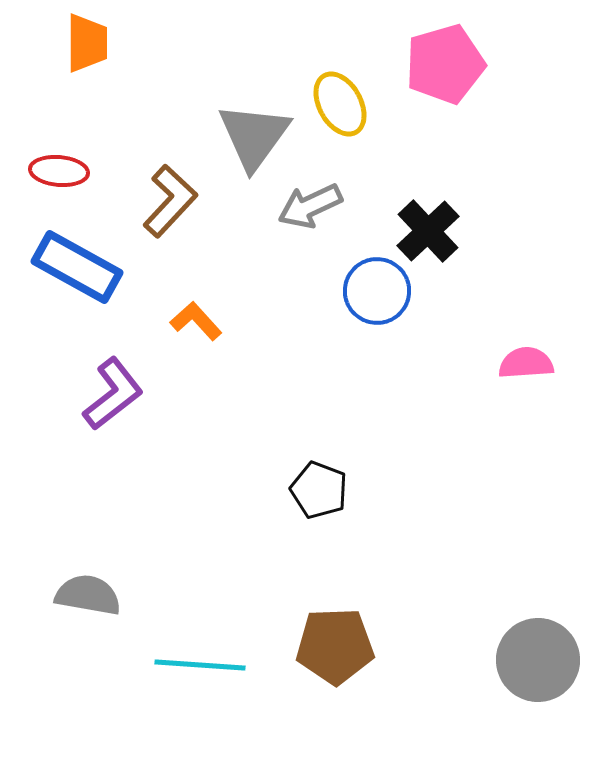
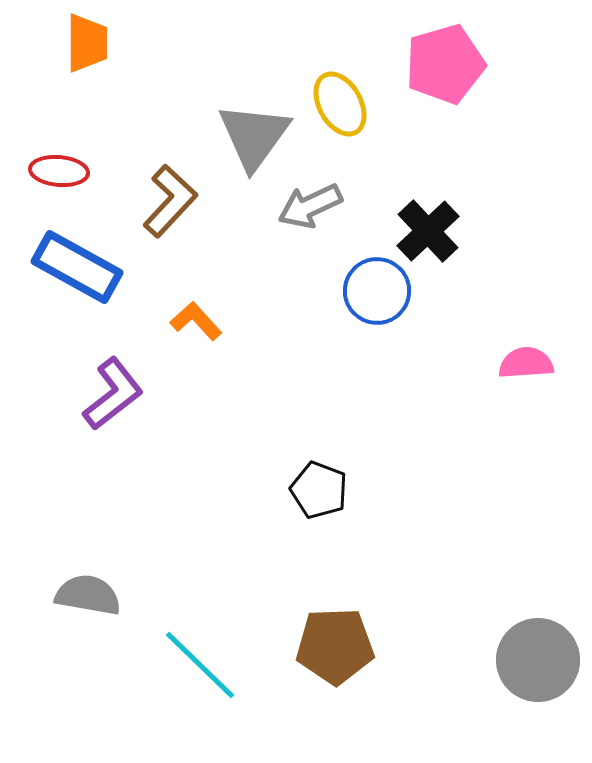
cyan line: rotated 40 degrees clockwise
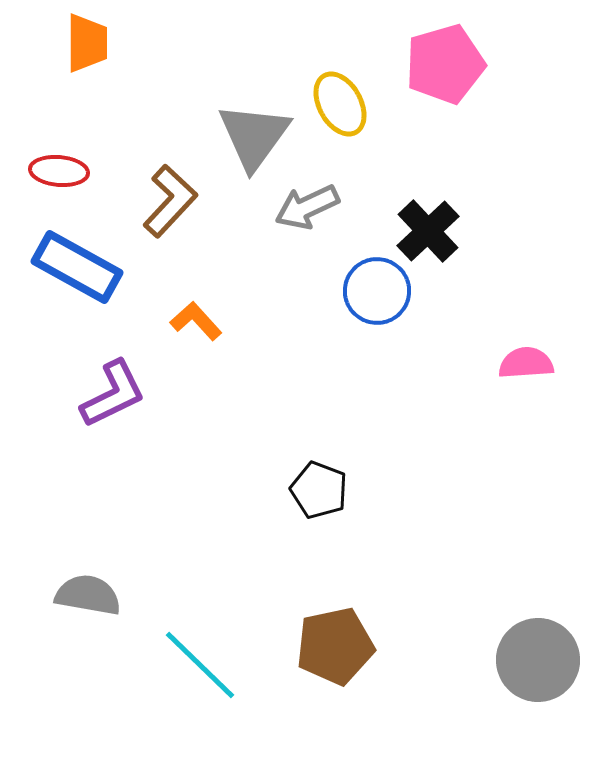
gray arrow: moved 3 px left, 1 px down
purple L-shape: rotated 12 degrees clockwise
brown pentagon: rotated 10 degrees counterclockwise
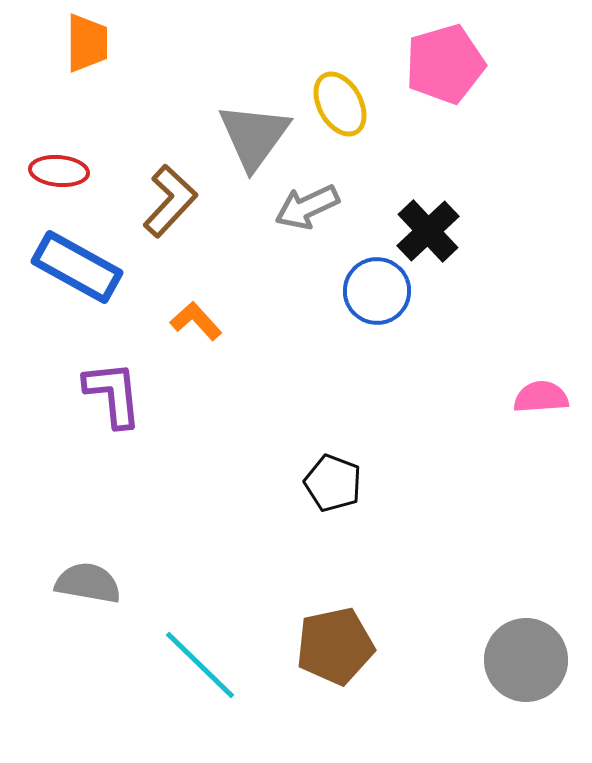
pink semicircle: moved 15 px right, 34 px down
purple L-shape: rotated 70 degrees counterclockwise
black pentagon: moved 14 px right, 7 px up
gray semicircle: moved 12 px up
gray circle: moved 12 px left
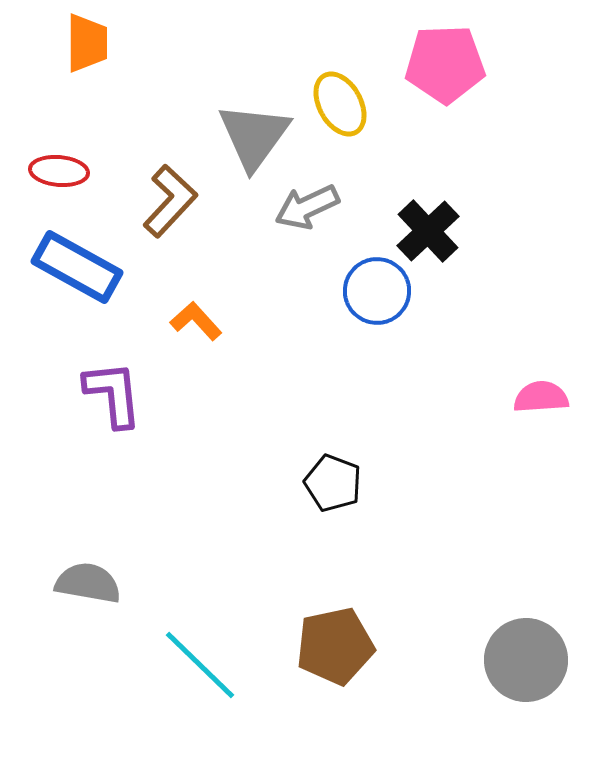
pink pentagon: rotated 14 degrees clockwise
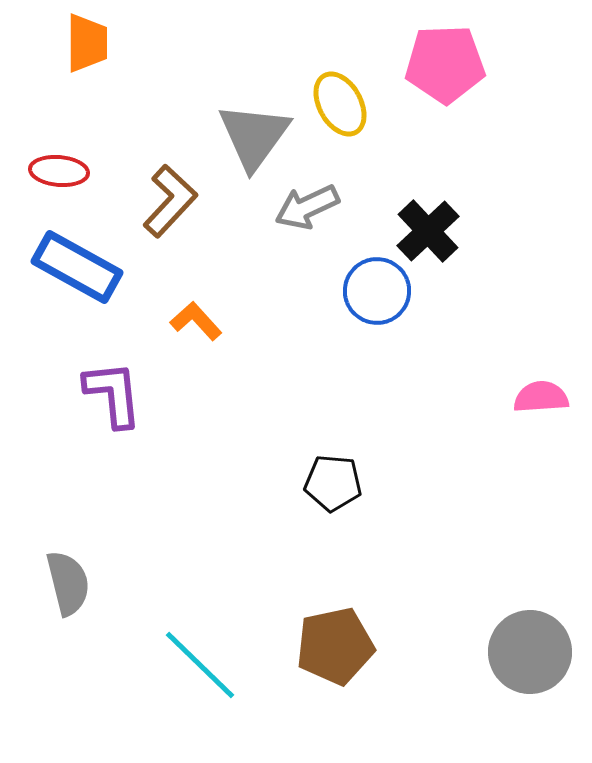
black pentagon: rotated 16 degrees counterclockwise
gray semicircle: moved 20 px left; rotated 66 degrees clockwise
gray circle: moved 4 px right, 8 px up
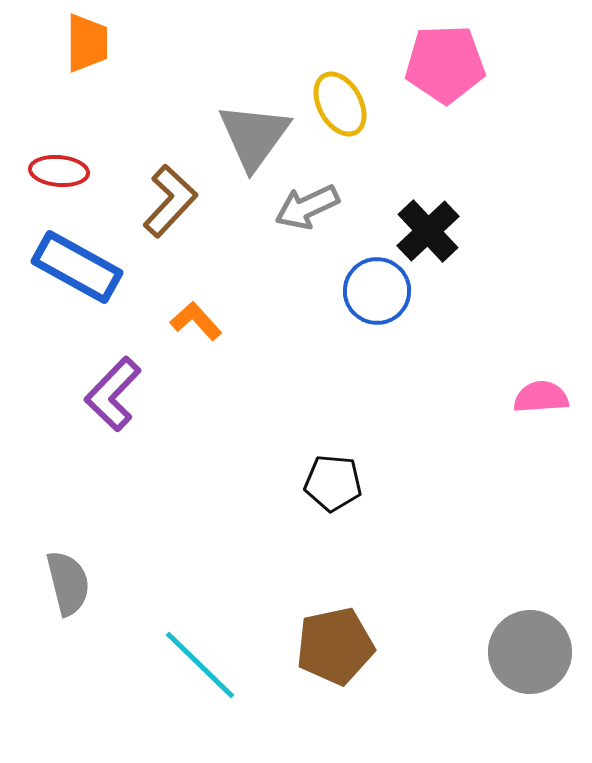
purple L-shape: rotated 130 degrees counterclockwise
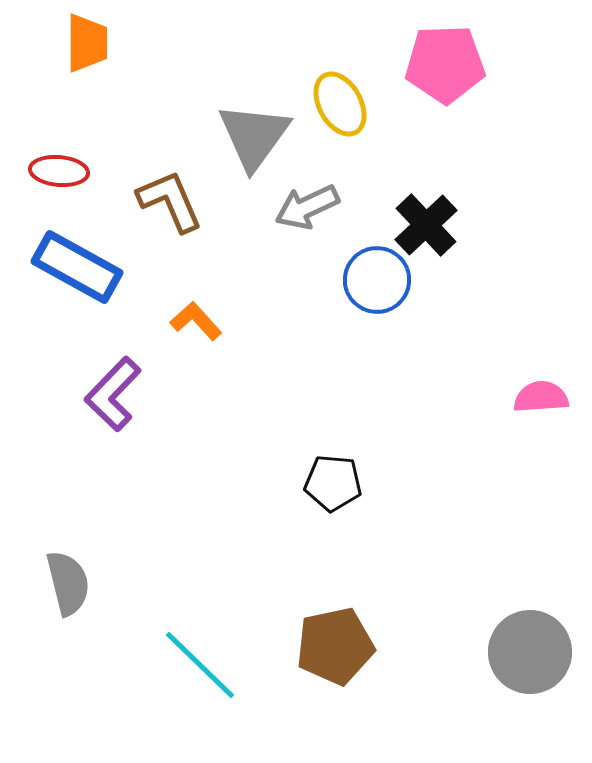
brown L-shape: rotated 66 degrees counterclockwise
black cross: moved 2 px left, 6 px up
blue circle: moved 11 px up
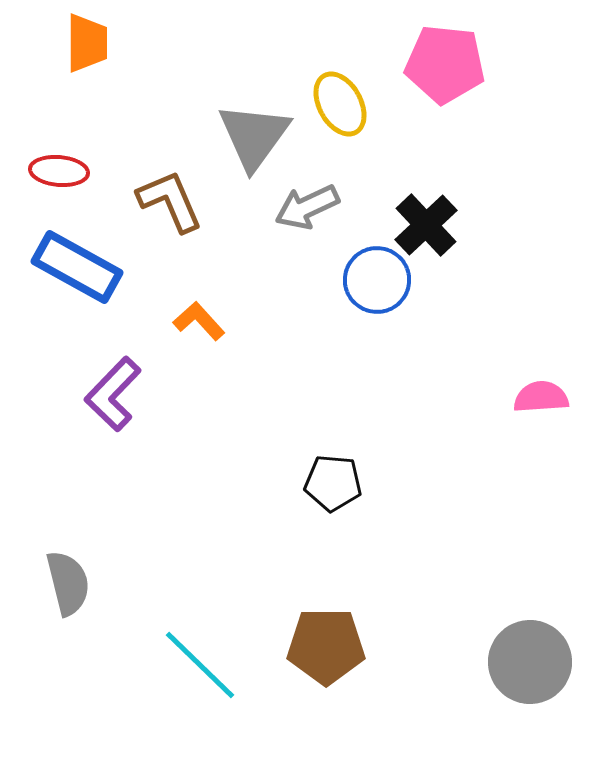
pink pentagon: rotated 8 degrees clockwise
orange L-shape: moved 3 px right
brown pentagon: moved 9 px left; rotated 12 degrees clockwise
gray circle: moved 10 px down
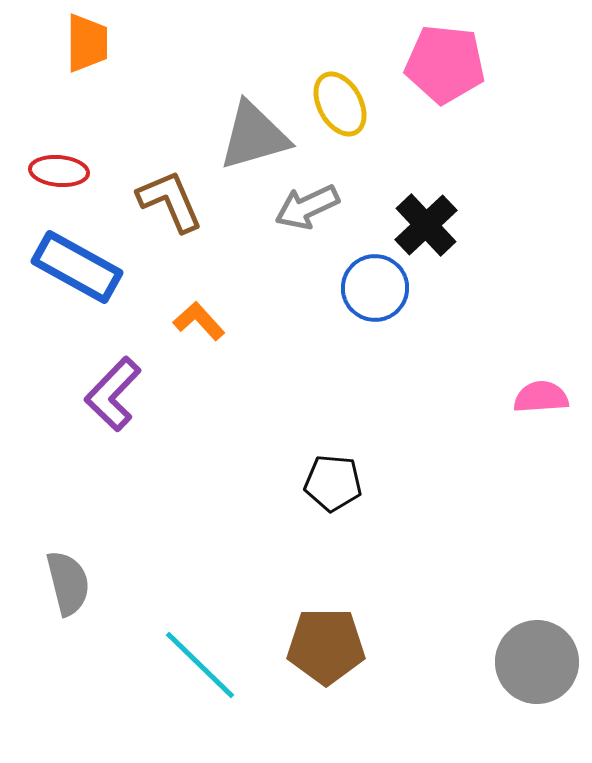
gray triangle: rotated 38 degrees clockwise
blue circle: moved 2 px left, 8 px down
gray circle: moved 7 px right
